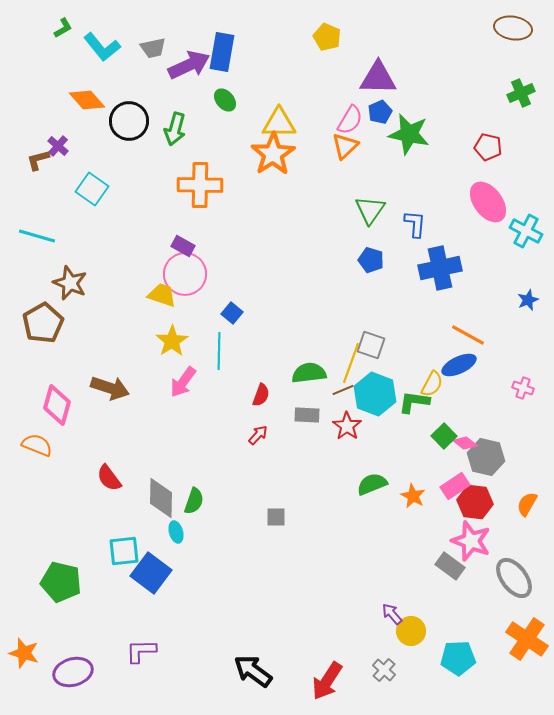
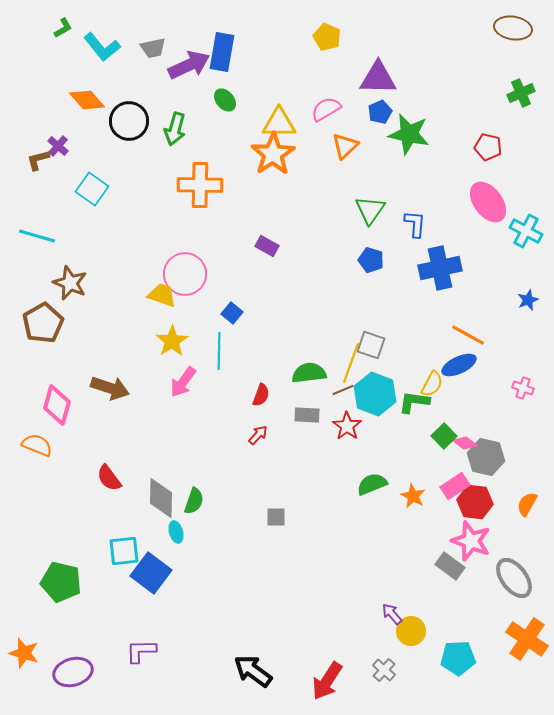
pink semicircle at (350, 120): moved 24 px left, 11 px up; rotated 152 degrees counterclockwise
purple rectangle at (183, 246): moved 84 px right
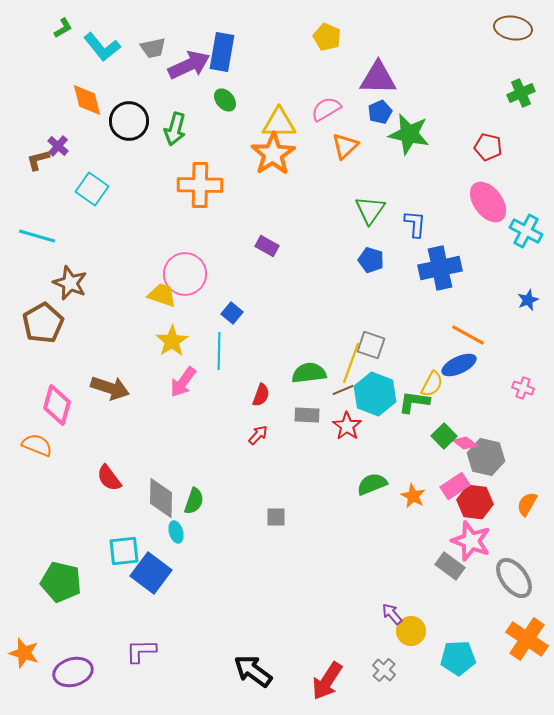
orange diamond at (87, 100): rotated 27 degrees clockwise
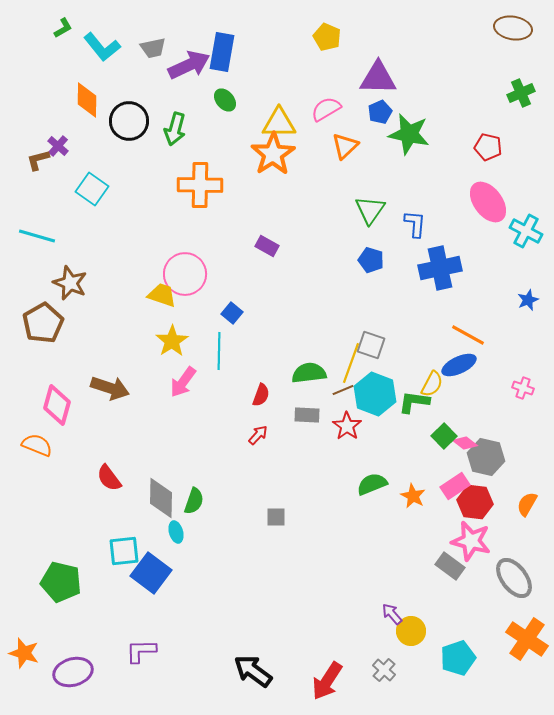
orange diamond at (87, 100): rotated 15 degrees clockwise
pink star at (471, 541): rotated 6 degrees counterclockwise
cyan pentagon at (458, 658): rotated 16 degrees counterclockwise
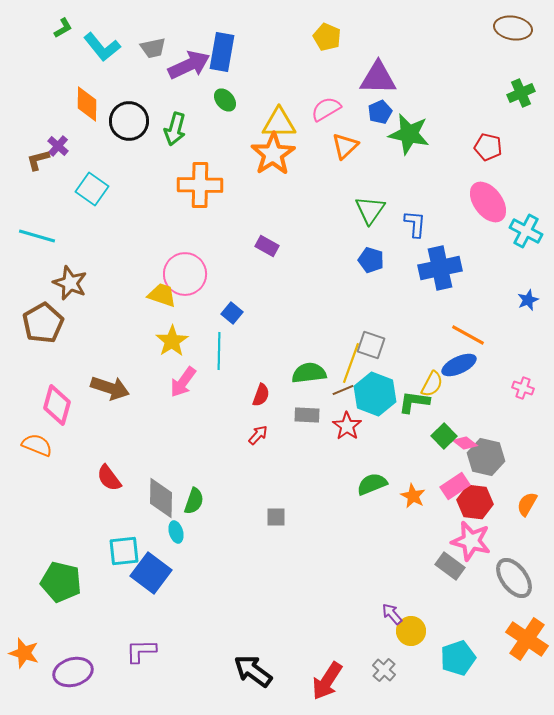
orange diamond at (87, 100): moved 4 px down
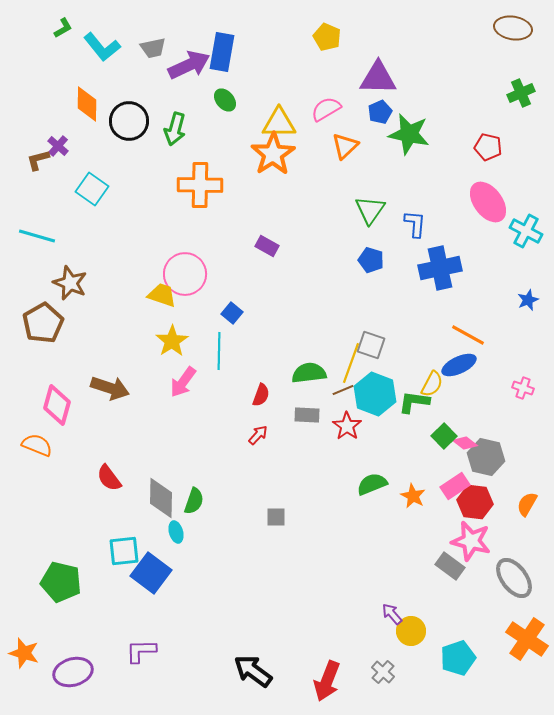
gray cross at (384, 670): moved 1 px left, 2 px down
red arrow at (327, 681): rotated 12 degrees counterclockwise
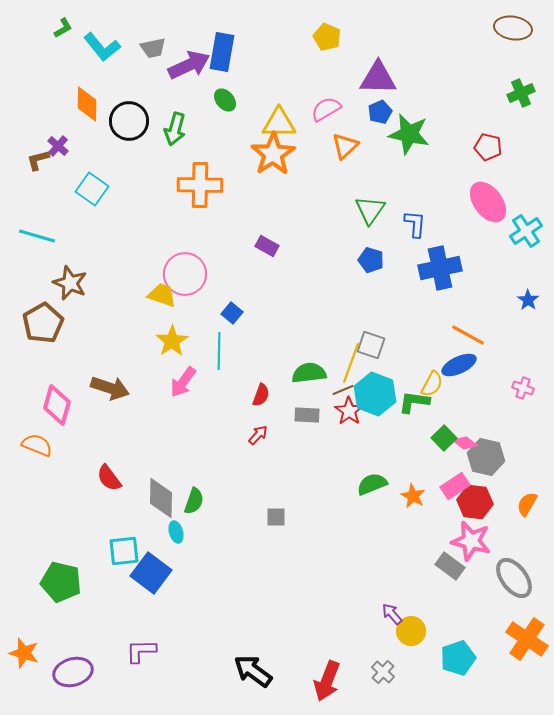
cyan cross at (526, 231): rotated 28 degrees clockwise
blue star at (528, 300): rotated 15 degrees counterclockwise
red star at (347, 426): moved 2 px right, 15 px up
green square at (444, 436): moved 2 px down
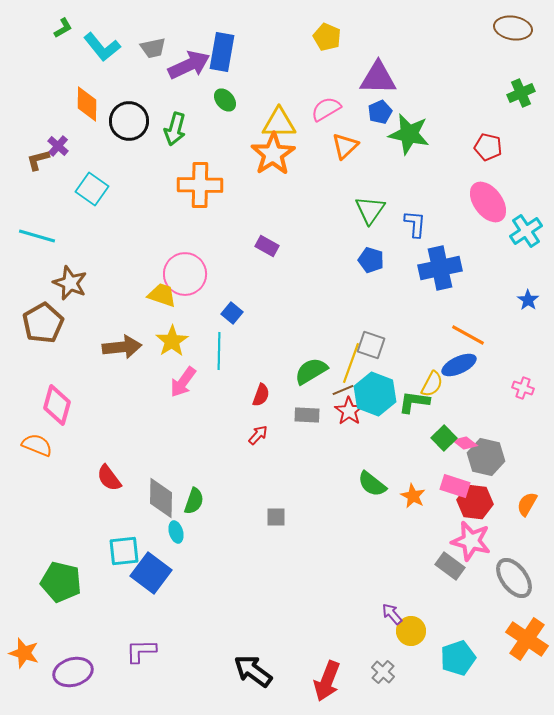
green semicircle at (309, 373): moved 2 px right, 2 px up; rotated 24 degrees counterclockwise
brown arrow at (110, 388): moved 12 px right, 41 px up; rotated 24 degrees counterclockwise
green semicircle at (372, 484): rotated 120 degrees counterclockwise
pink rectangle at (455, 486): rotated 52 degrees clockwise
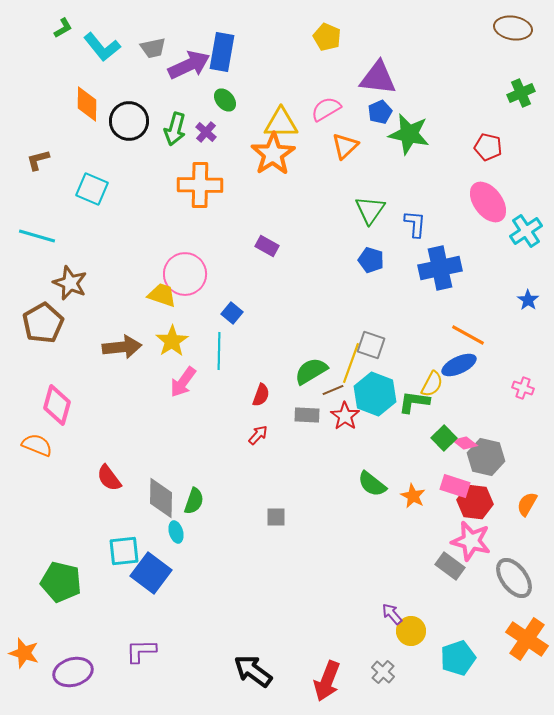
purple triangle at (378, 78): rotated 6 degrees clockwise
yellow triangle at (279, 123): moved 2 px right
purple cross at (58, 146): moved 148 px right, 14 px up
cyan square at (92, 189): rotated 12 degrees counterclockwise
brown line at (343, 390): moved 10 px left
red star at (349, 411): moved 4 px left, 5 px down
